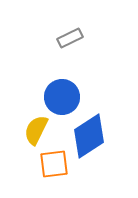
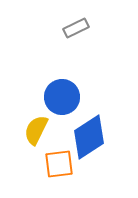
gray rectangle: moved 6 px right, 10 px up
blue diamond: moved 1 px down
orange square: moved 5 px right
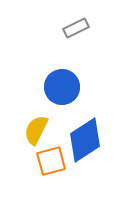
blue circle: moved 10 px up
blue diamond: moved 4 px left, 3 px down
orange square: moved 8 px left, 3 px up; rotated 8 degrees counterclockwise
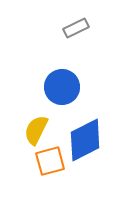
blue diamond: rotated 6 degrees clockwise
orange square: moved 1 px left
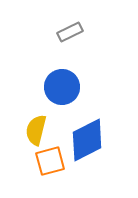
gray rectangle: moved 6 px left, 4 px down
yellow semicircle: rotated 12 degrees counterclockwise
blue diamond: moved 2 px right
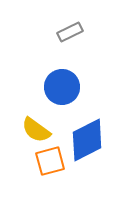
yellow semicircle: rotated 68 degrees counterclockwise
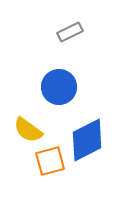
blue circle: moved 3 px left
yellow semicircle: moved 8 px left
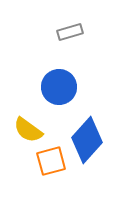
gray rectangle: rotated 10 degrees clockwise
blue diamond: rotated 21 degrees counterclockwise
orange square: moved 1 px right
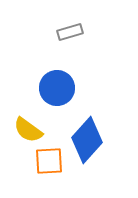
blue circle: moved 2 px left, 1 px down
orange square: moved 2 px left; rotated 12 degrees clockwise
